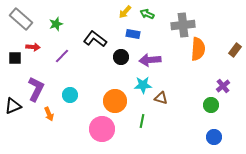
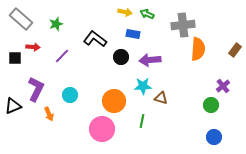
yellow arrow: rotated 120 degrees counterclockwise
cyan star: moved 1 px down
orange circle: moved 1 px left
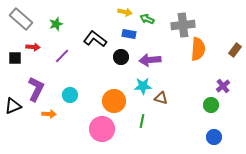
green arrow: moved 5 px down
blue rectangle: moved 4 px left
orange arrow: rotated 64 degrees counterclockwise
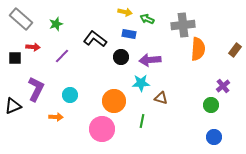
cyan star: moved 2 px left, 3 px up
orange arrow: moved 7 px right, 3 px down
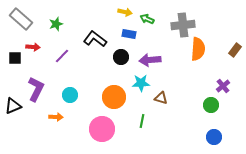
orange circle: moved 4 px up
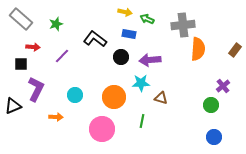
black square: moved 6 px right, 6 px down
cyan circle: moved 5 px right
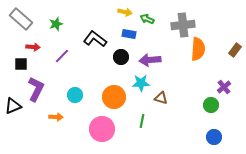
purple cross: moved 1 px right, 1 px down
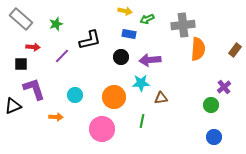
yellow arrow: moved 1 px up
green arrow: rotated 48 degrees counterclockwise
black L-shape: moved 5 px left, 1 px down; rotated 130 degrees clockwise
purple L-shape: moved 2 px left; rotated 45 degrees counterclockwise
brown triangle: rotated 24 degrees counterclockwise
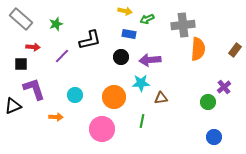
green circle: moved 3 px left, 3 px up
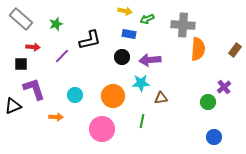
gray cross: rotated 10 degrees clockwise
black circle: moved 1 px right
orange circle: moved 1 px left, 1 px up
